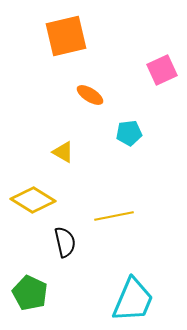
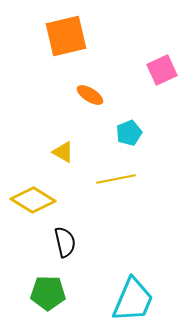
cyan pentagon: rotated 15 degrees counterclockwise
yellow line: moved 2 px right, 37 px up
green pentagon: moved 18 px right; rotated 24 degrees counterclockwise
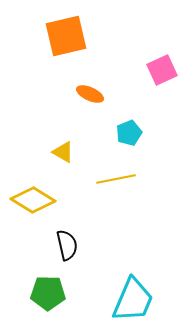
orange ellipse: moved 1 px up; rotated 8 degrees counterclockwise
black semicircle: moved 2 px right, 3 px down
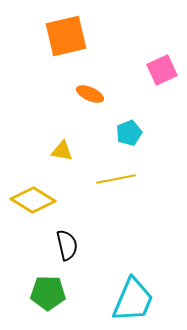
yellow triangle: moved 1 px left, 1 px up; rotated 20 degrees counterclockwise
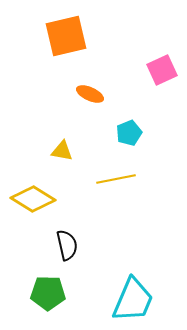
yellow diamond: moved 1 px up
